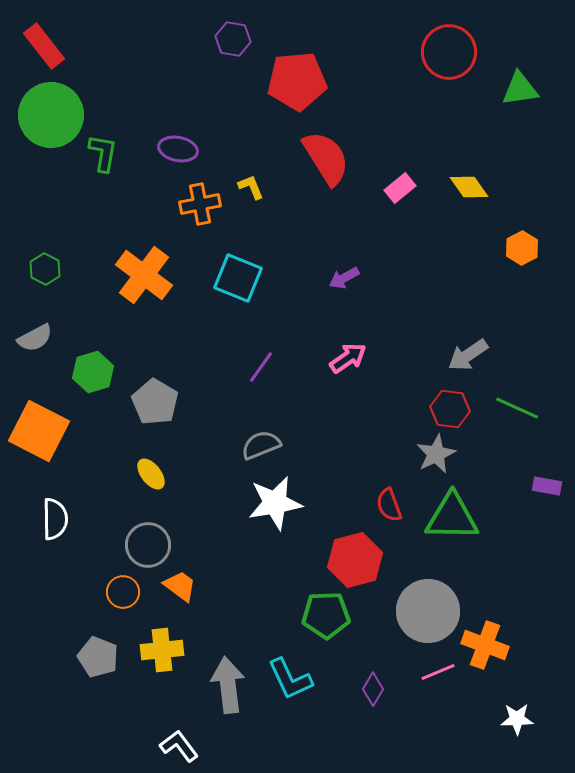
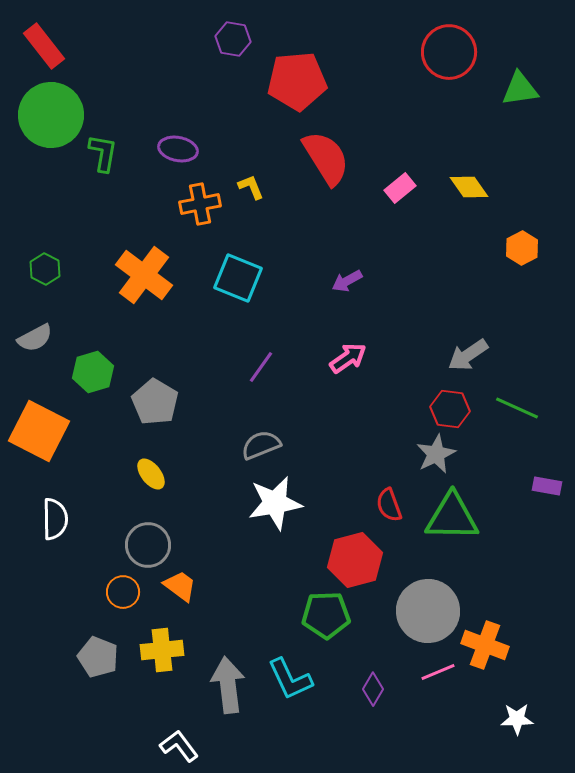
purple arrow at (344, 278): moved 3 px right, 3 px down
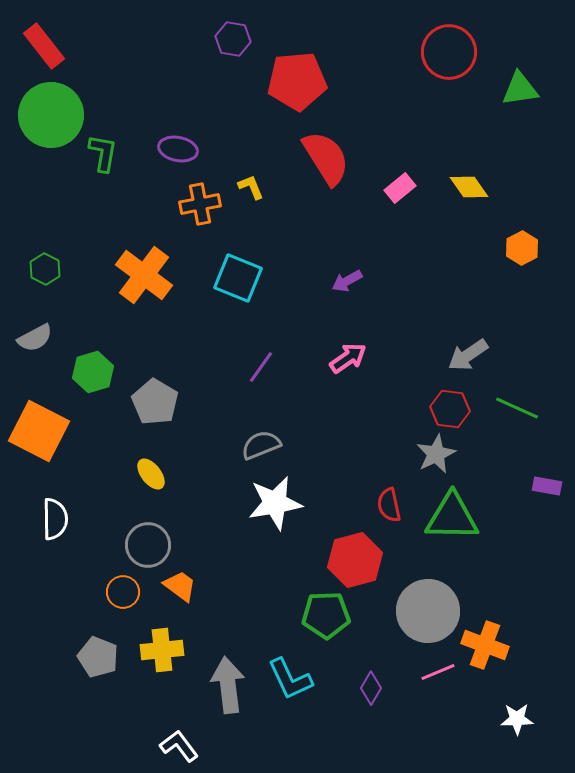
red semicircle at (389, 505): rotated 8 degrees clockwise
purple diamond at (373, 689): moved 2 px left, 1 px up
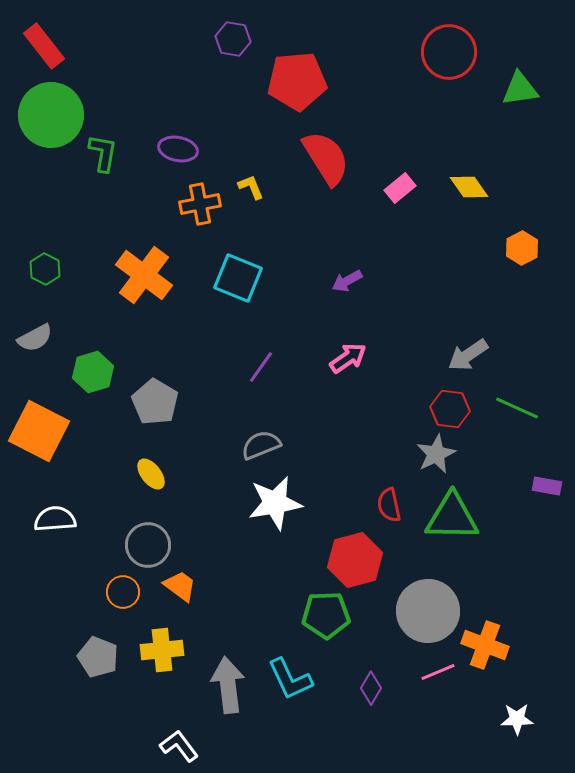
white semicircle at (55, 519): rotated 93 degrees counterclockwise
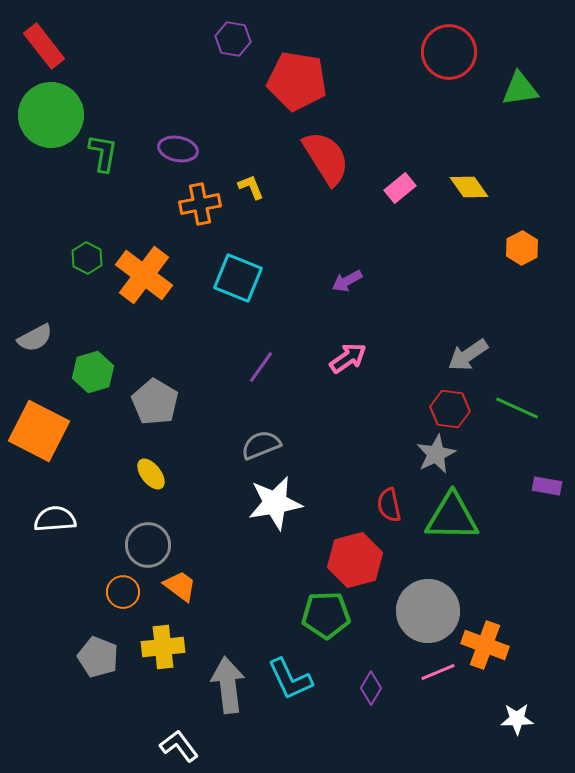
red pentagon at (297, 81): rotated 14 degrees clockwise
green hexagon at (45, 269): moved 42 px right, 11 px up
yellow cross at (162, 650): moved 1 px right, 3 px up
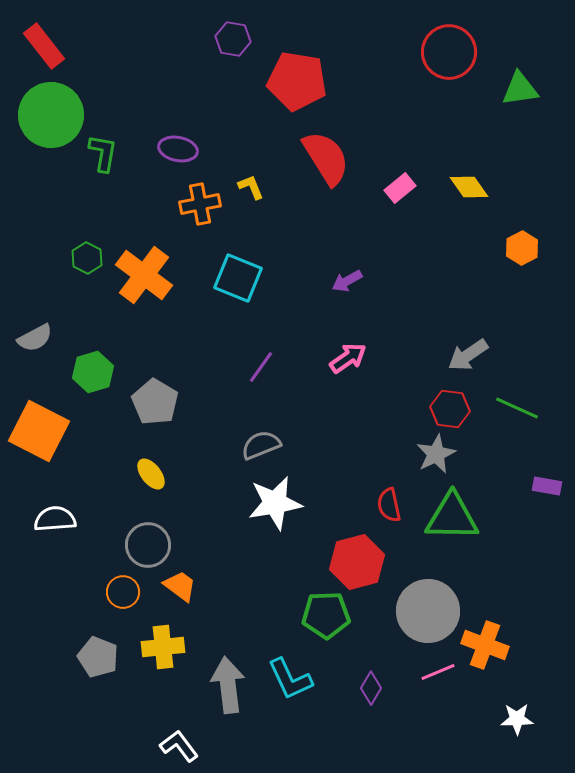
red hexagon at (355, 560): moved 2 px right, 2 px down
